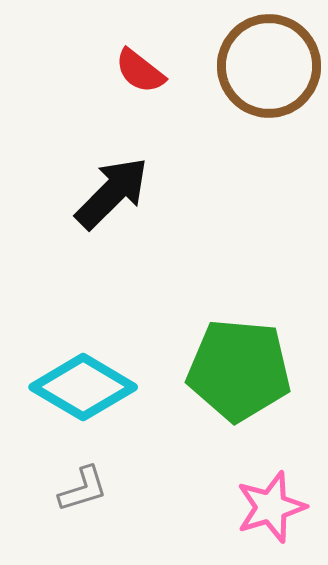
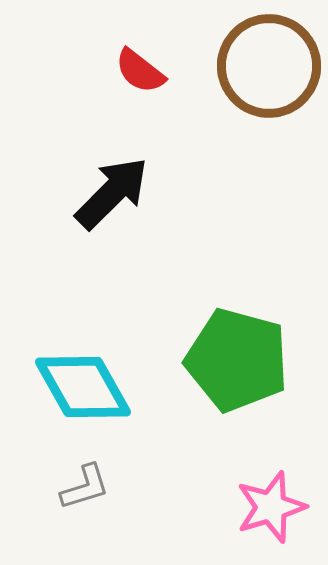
green pentagon: moved 2 px left, 10 px up; rotated 10 degrees clockwise
cyan diamond: rotated 30 degrees clockwise
gray L-shape: moved 2 px right, 2 px up
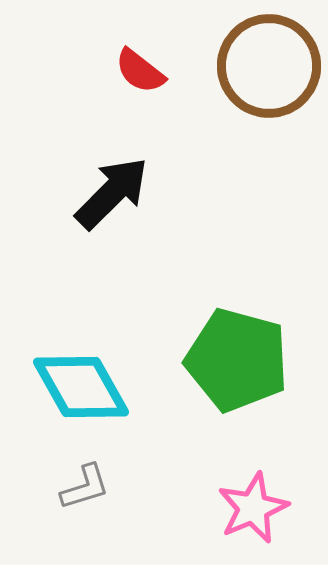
cyan diamond: moved 2 px left
pink star: moved 18 px left, 1 px down; rotated 6 degrees counterclockwise
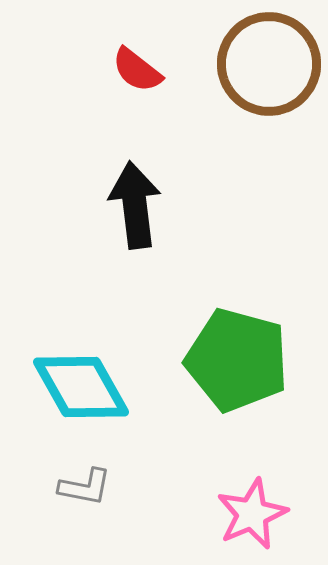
brown circle: moved 2 px up
red semicircle: moved 3 px left, 1 px up
black arrow: moved 23 px right, 12 px down; rotated 52 degrees counterclockwise
gray L-shape: rotated 28 degrees clockwise
pink star: moved 1 px left, 6 px down
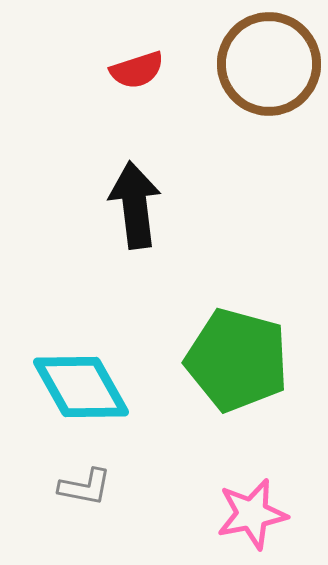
red semicircle: rotated 56 degrees counterclockwise
pink star: rotated 12 degrees clockwise
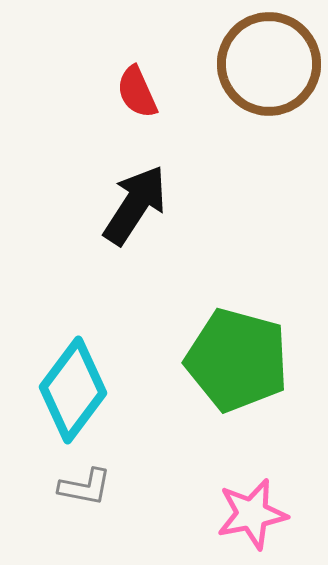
red semicircle: moved 22 px down; rotated 84 degrees clockwise
black arrow: rotated 40 degrees clockwise
cyan diamond: moved 8 px left, 3 px down; rotated 66 degrees clockwise
